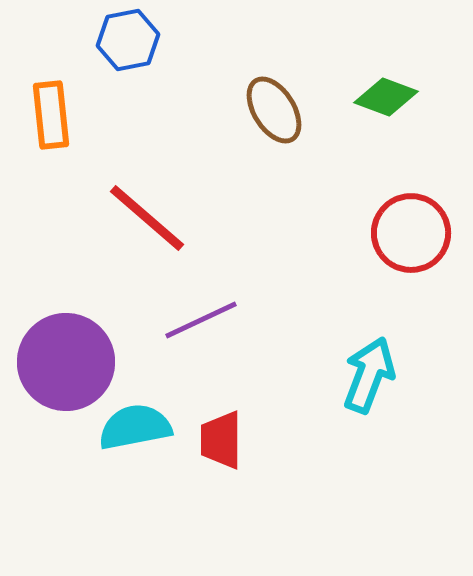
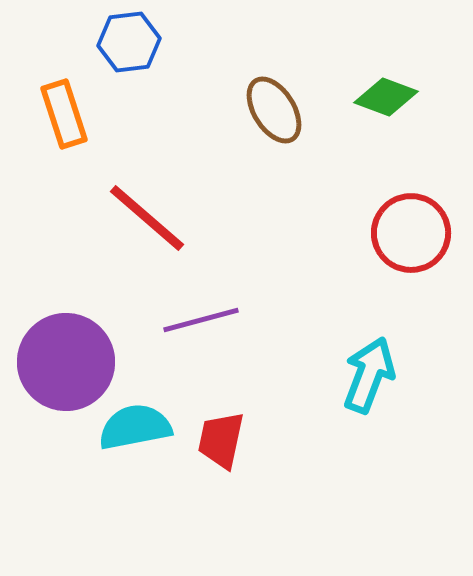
blue hexagon: moved 1 px right, 2 px down; rotated 4 degrees clockwise
orange rectangle: moved 13 px right, 1 px up; rotated 12 degrees counterclockwise
purple line: rotated 10 degrees clockwise
red trapezoid: rotated 12 degrees clockwise
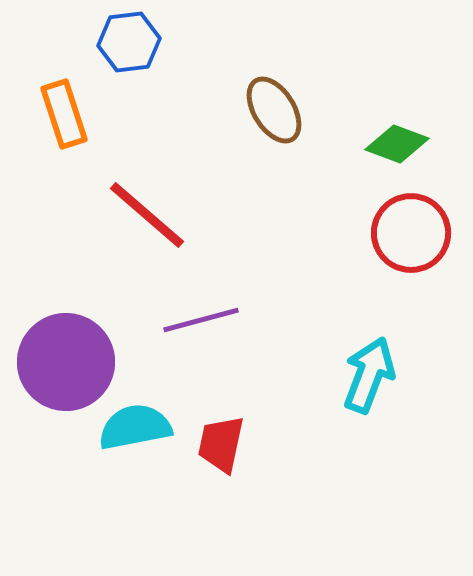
green diamond: moved 11 px right, 47 px down
red line: moved 3 px up
red trapezoid: moved 4 px down
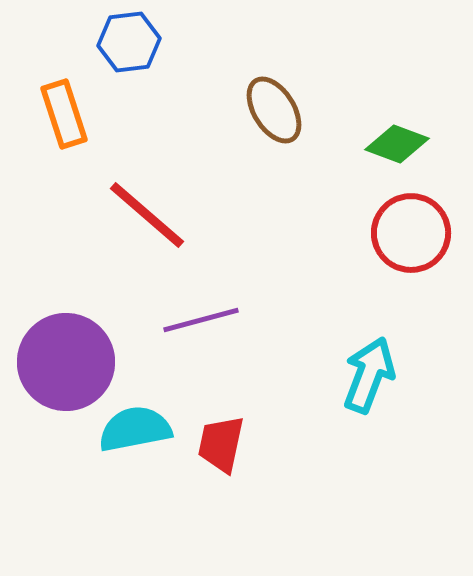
cyan semicircle: moved 2 px down
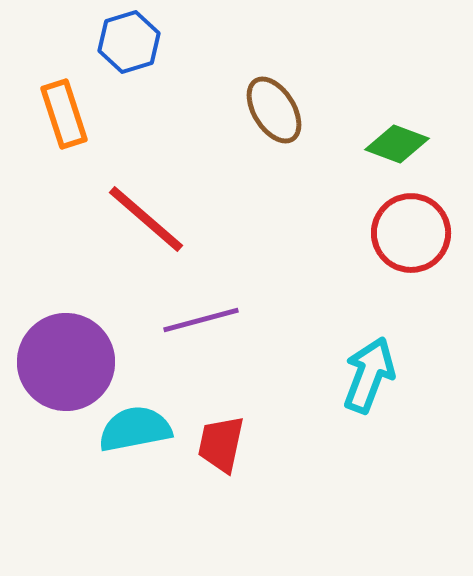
blue hexagon: rotated 10 degrees counterclockwise
red line: moved 1 px left, 4 px down
